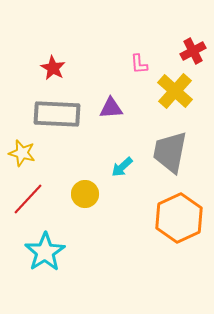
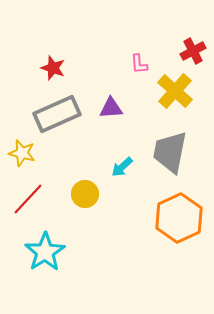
red star: rotated 10 degrees counterclockwise
gray rectangle: rotated 27 degrees counterclockwise
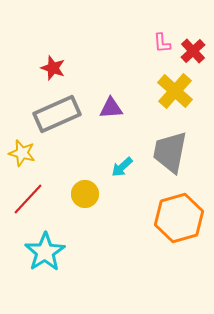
red cross: rotated 15 degrees counterclockwise
pink L-shape: moved 23 px right, 21 px up
orange hexagon: rotated 9 degrees clockwise
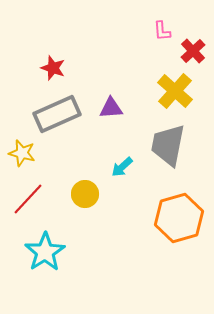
pink L-shape: moved 12 px up
gray trapezoid: moved 2 px left, 7 px up
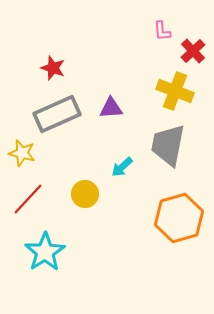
yellow cross: rotated 21 degrees counterclockwise
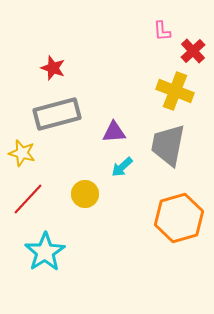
purple triangle: moved 3 px right, 24 px down
gray rectangle: rotated 9 degrees clockwise
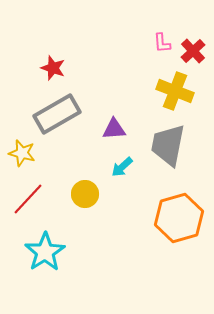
pink L-shape: moved 12 px down
gray rectangle: rotated 15 degrees counterclockwise
purple triangle: moved 3 px up
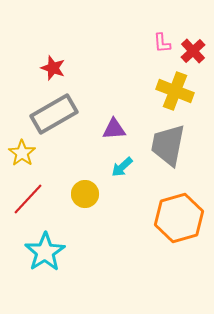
gray rectangle: moved 3 px left
yellow star: rotated 20 degrees clockwise
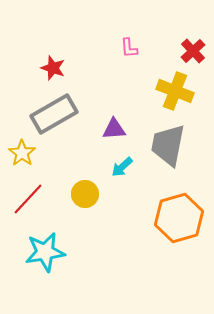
pink L-shape: moved 33 px left, 5 px down
cyan star: rotated 24 degrees clockwise
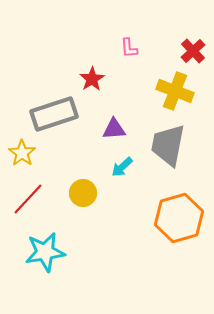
red star: moved 39 px right, 11 px down; rotated 20 degrees clockwise
gray rectangle: rotated 12 degrees clockwise
yellow circle: moved 2 px left, 1 px up
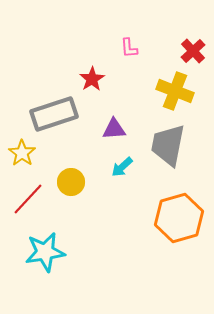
yellow circle: moved 12 px left, 11 px up
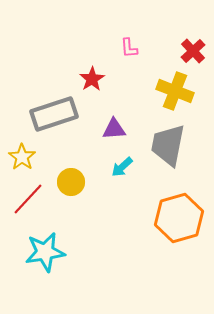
yellow star: moved 4 px down
